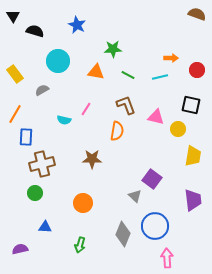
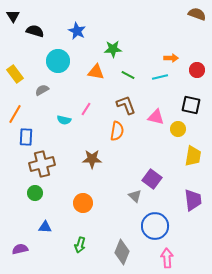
blue star: moved 6 px down
gray diamond: moved 1 px left, 18 px down
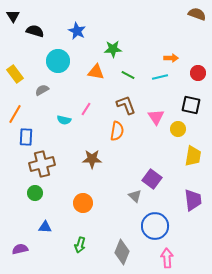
red circle: moved 1 px right, 3 px down
pink triangle: rotated 42 degrees clockwise
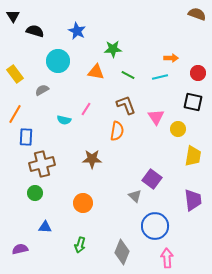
black square: moved 2 px right, 3 px up
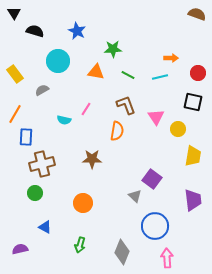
black triangle: moved 1 px right, 3 px up
blue triangle: rotated 24 degrees clockwise
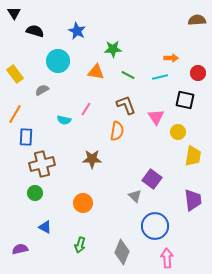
brown semicircle: moved 6 px down; rotated 24 degrees counterclockwise
black square: moved 8 px left, 2 px up
yellow circle: moved 3 px down
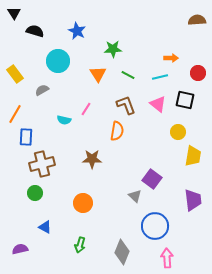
orange triangle: moved 2 px right, 2 px down; rotated 48 degrees clockwise
pink triangle: moved 2 px right, 13 px up; rotated 18 degrees counterclockwise
